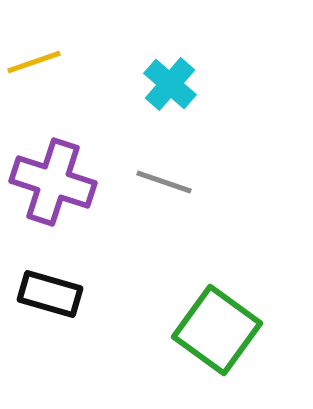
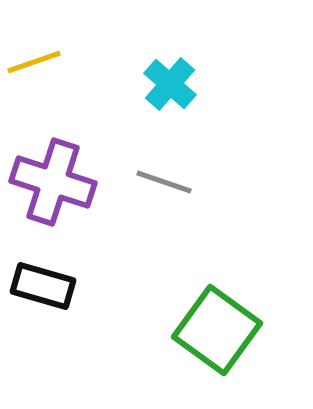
black rectangle: moved 7 px left, 8 px up
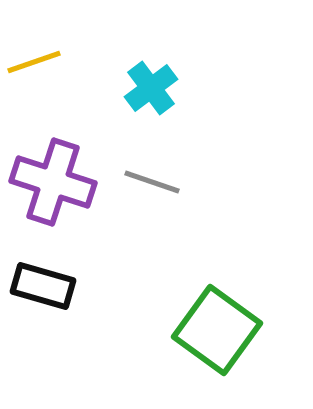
cyan cross: moved 19 px left, 4 px down; rotated 12 degrees clockwise
gray line: moved 12 px left
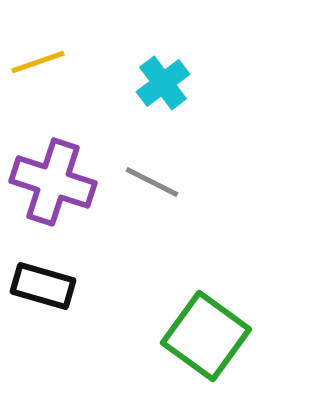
yellow line: moved 4 px right
cyan cross: moved 12 px right, 5 px up
gray line: rotated 8 degrees clockwise
green square: moved 11 px left, 6 px down
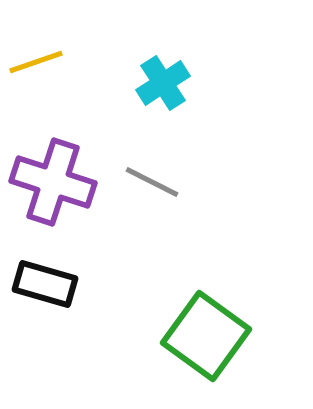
yellow line: moved 2 px left
cyan cross: rotated 4 degrees clockwise
black rectangle: moved 2 px right, 2 px up
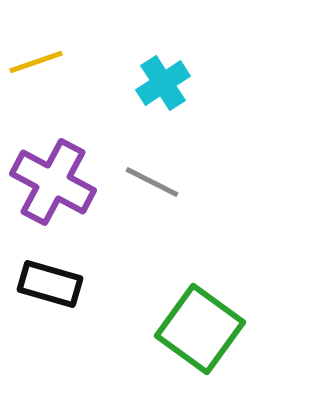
purple cross: rotated 10 degrees clockwise
black rectangle: moved 5 px right
green square: moved 6 px left, 7 px up
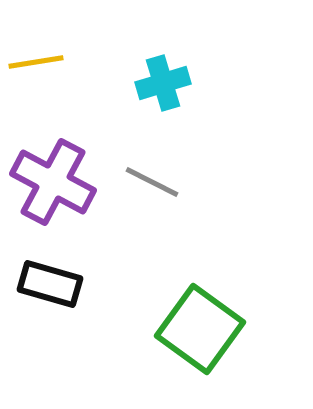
yellow line: rotated 10 degrees clockwise
cyan cross: rotated 16 degrees clockwise
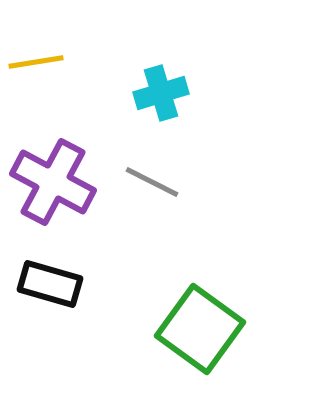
cyan cross: moved 2 px left, 10 px down
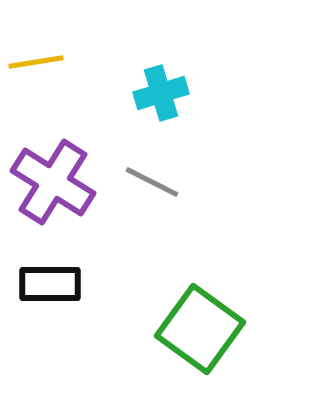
purple cross: rotated 4 degrees clockwise
black rectangle: rotated 16 degrees counterclockwise
